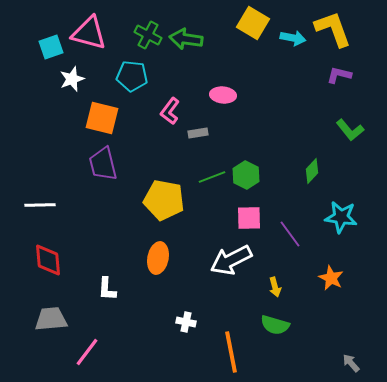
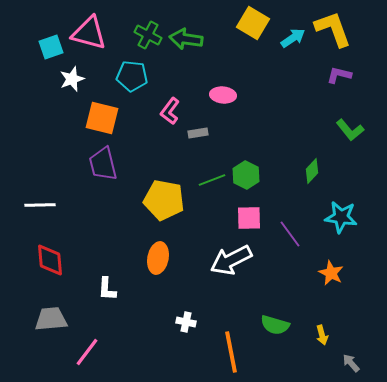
cyan arrow: rotated 45 degrees counterclockwise
green line: moved 3 px down
red diamond: moved 2 px right
orange star: moved 5 px up
yellow arrow: moved 47 px right, 48 px down
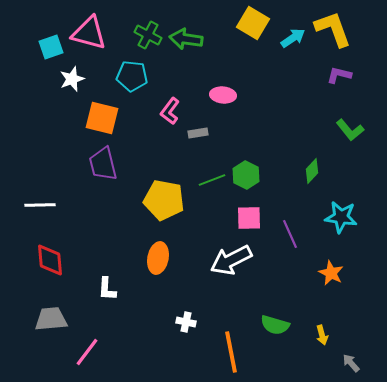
purple line: rotated 12 degrees clockwise
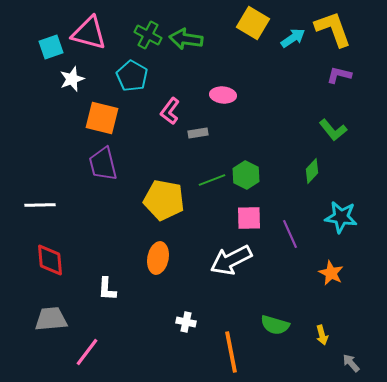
cyan pentagon: rotated 24 degrees clockwise
green L-shape: moved 17 px left
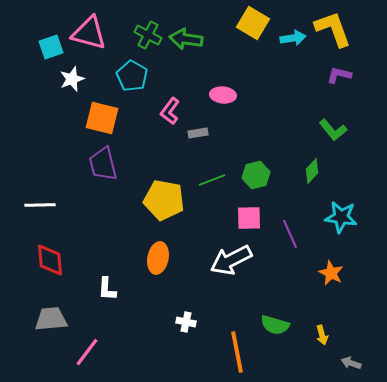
cyan arrow: rotated 25 degrees clockwise
green hexagon: moved 10 px right; rotated 20 degrees clockwise
orange line: moved 6 px right
gray arrow: rotated 30 degrees counterclockwise
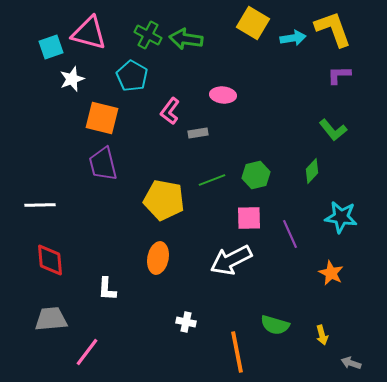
purple L-shape: rotated 15 degrees counterclockwise
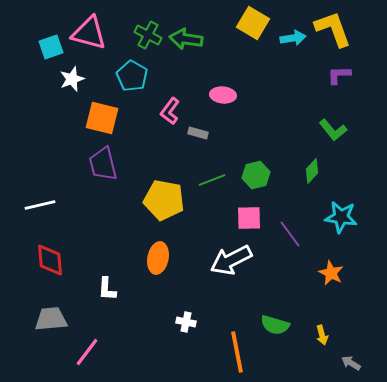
gray rectangle: rotated 24 degrees clockwise
white line: rotated 12 degrees counterclockwise
purple line: rotated 12 degrees counterclockwise
gray arrow: rotated 12 degrees clockwise
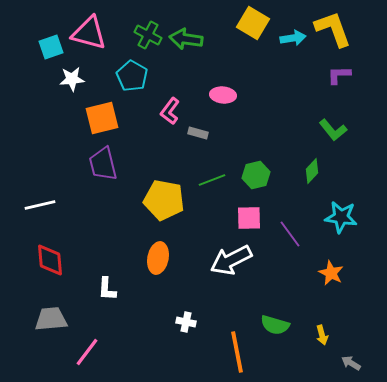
white star: rotated 15 degrees clockwise
orange square: rotated 28 degrees counterclockwise
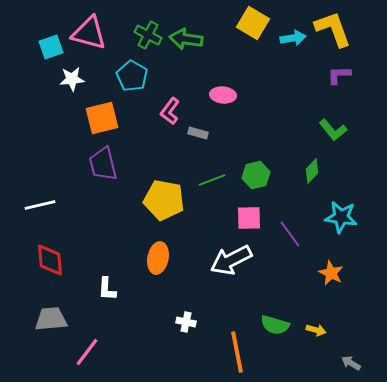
yellow arrow: moved 6 px left, 5 px up; rotated 60 degrees counterclockwise
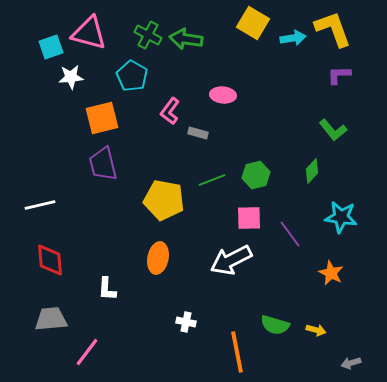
white star: moved 1 px left, 2 px up
gray arrow: rotated 48 degrees counterclockwise
